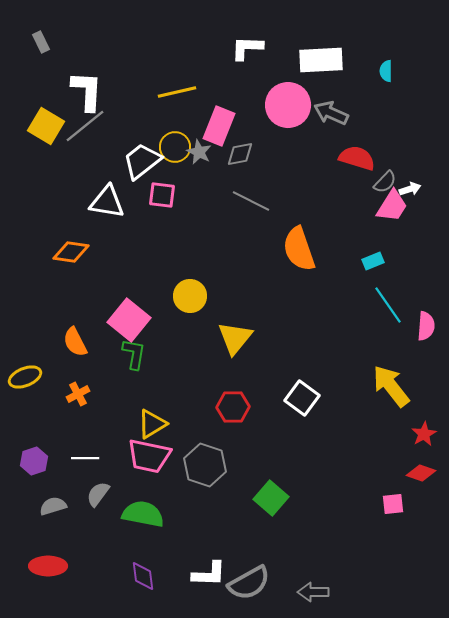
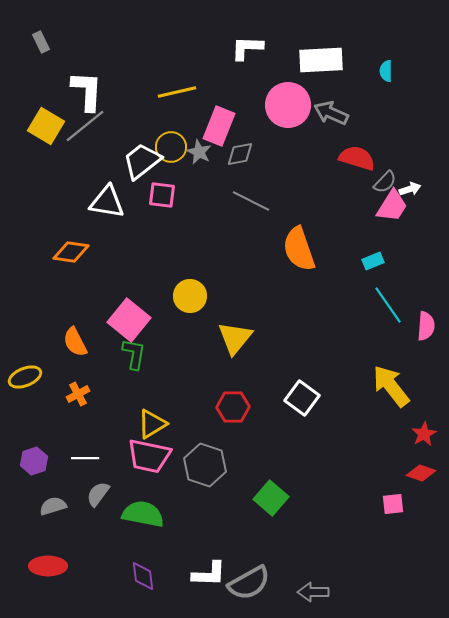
yellow circle at (175, 147): moved 4 px left
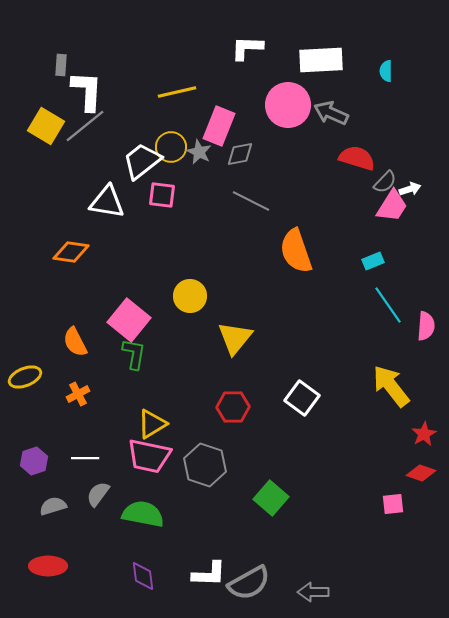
gray rectangle at (41, 42): moved 20 px right, 23 px down; rotated 30 degrees clockwise
orange semicircle at (299, 249): moved 3 px left, 2 px down
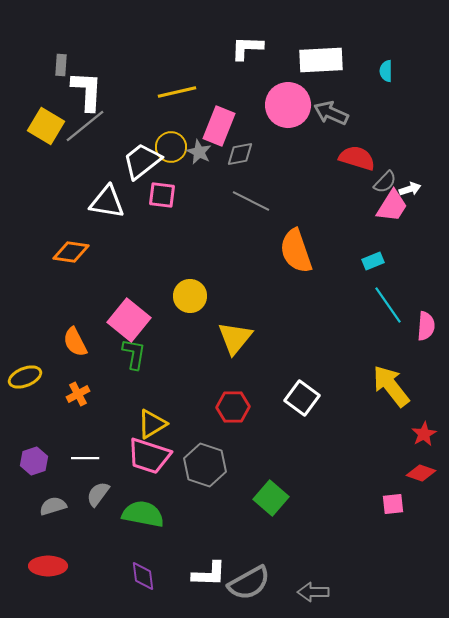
pink trapezoid at (149, 456): rotated 6 degrees clockwise
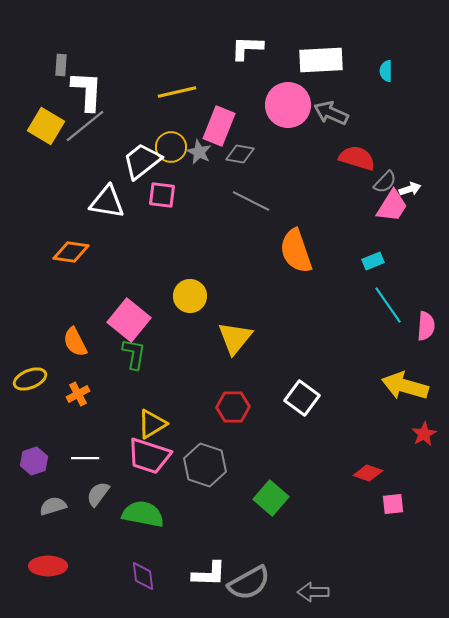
gray diamond at (240, 154): rotated 20 degrees clockwise
yellow ellipse at (25, 377): moved 5 px right, 2 px down
yellow arrow at (391, 386): moved 14 px right; rotated 36 degrees counterclockwise
red diamond at (421, 473): moved 53 px left
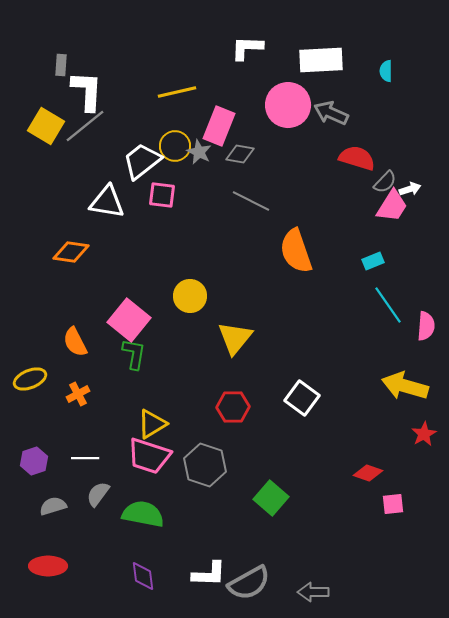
yellow circle at (171, 147): moved 4 px right, 1 px up
